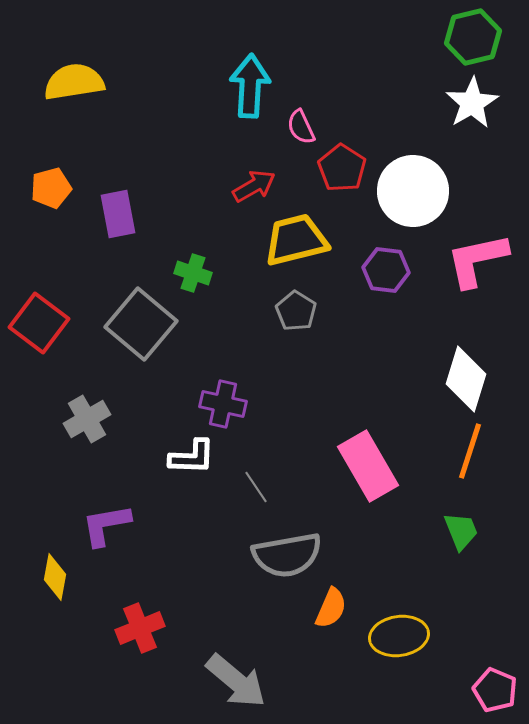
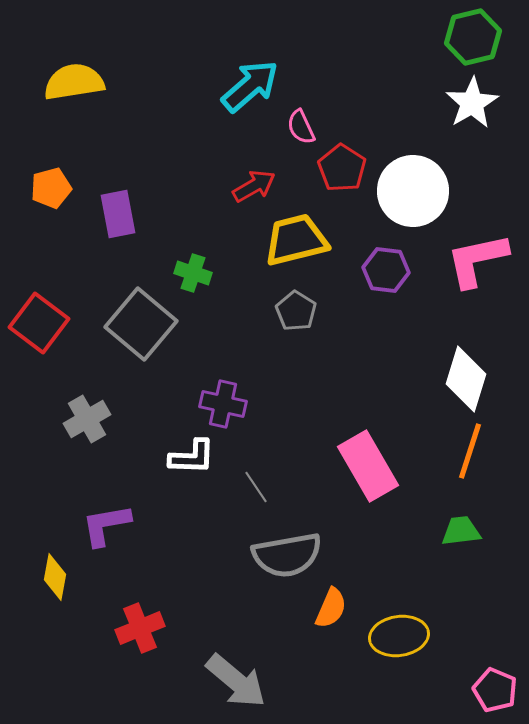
cyan arrow: rotated 46 degrees clockwise
green trapezoid: rotated 75 degrees counterclockwise
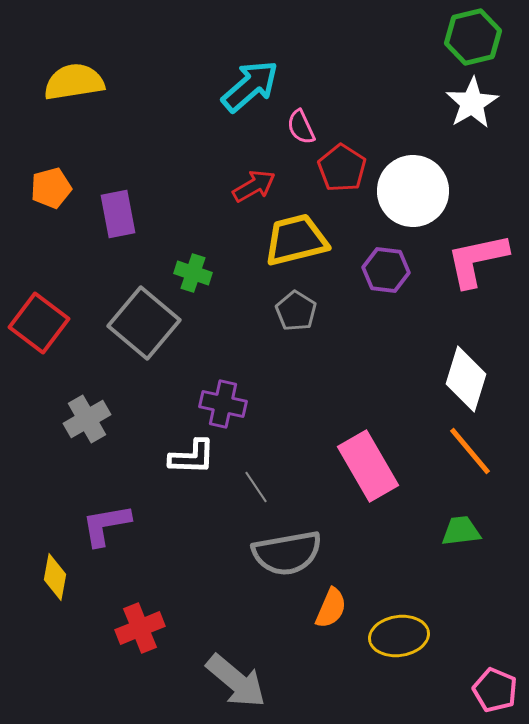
gray square: moved 3 px right, 1 px up
orange line: rotated 58 degrees counterclockwise
gray semicircle: moved 2 px up
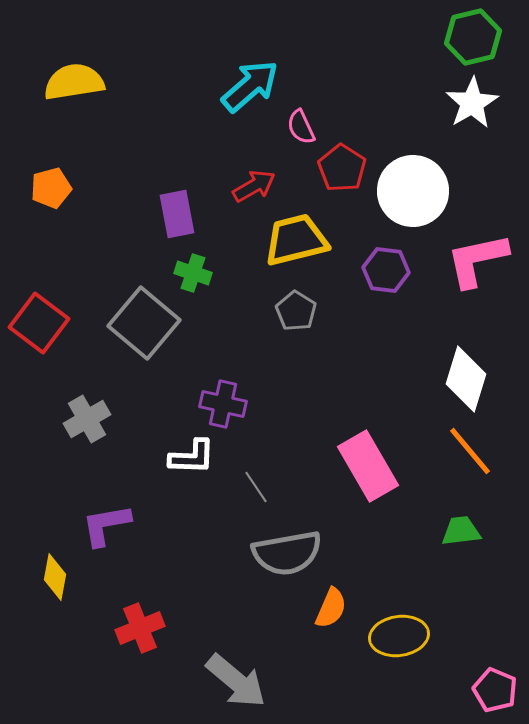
purple rectangle: moved 59 px right
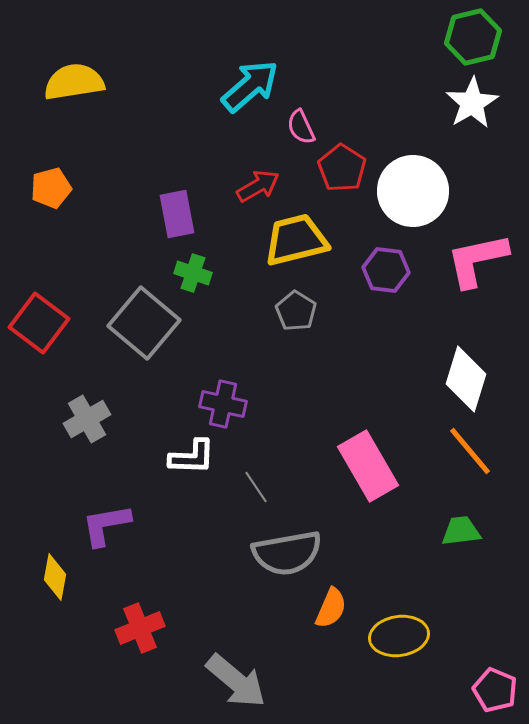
red arrow: moved 4 px right
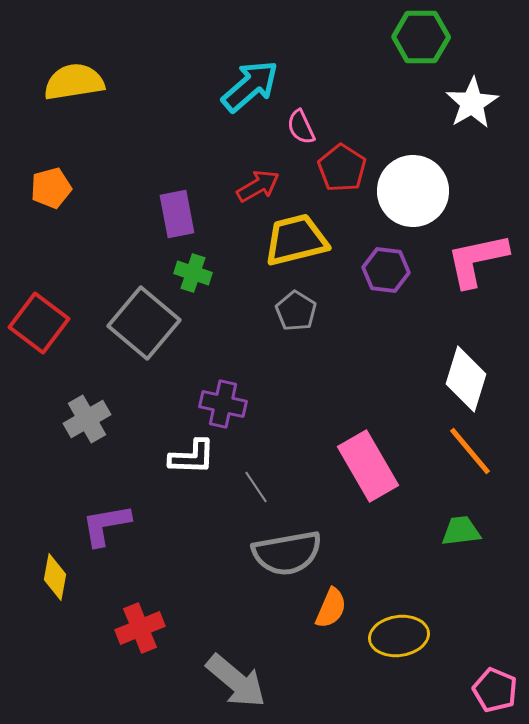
green hexagon: moved 52 px left; rotated 14 degrees clockwise
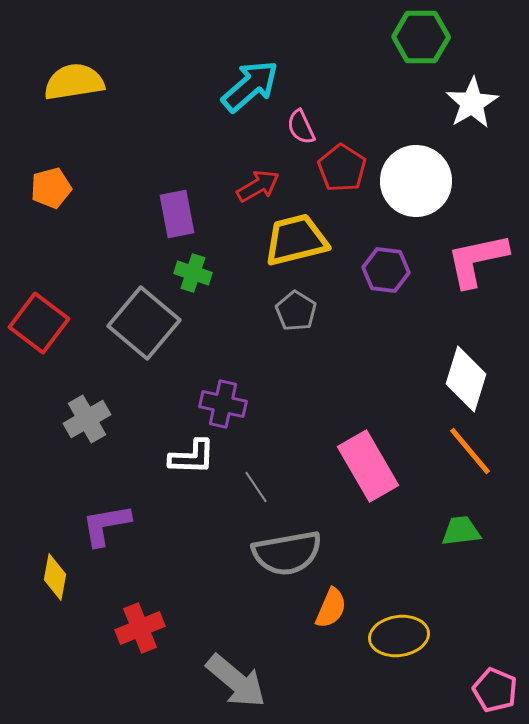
white circle: moved 3 px right, 10 px up
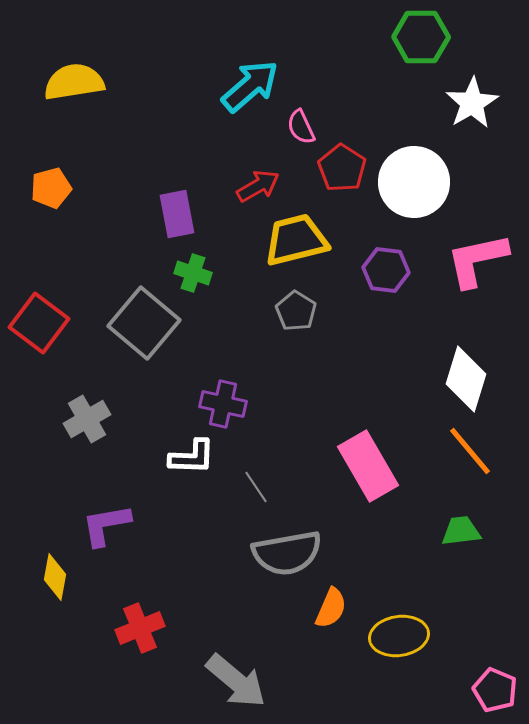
white circle: moved 2 px left, 1 px down
